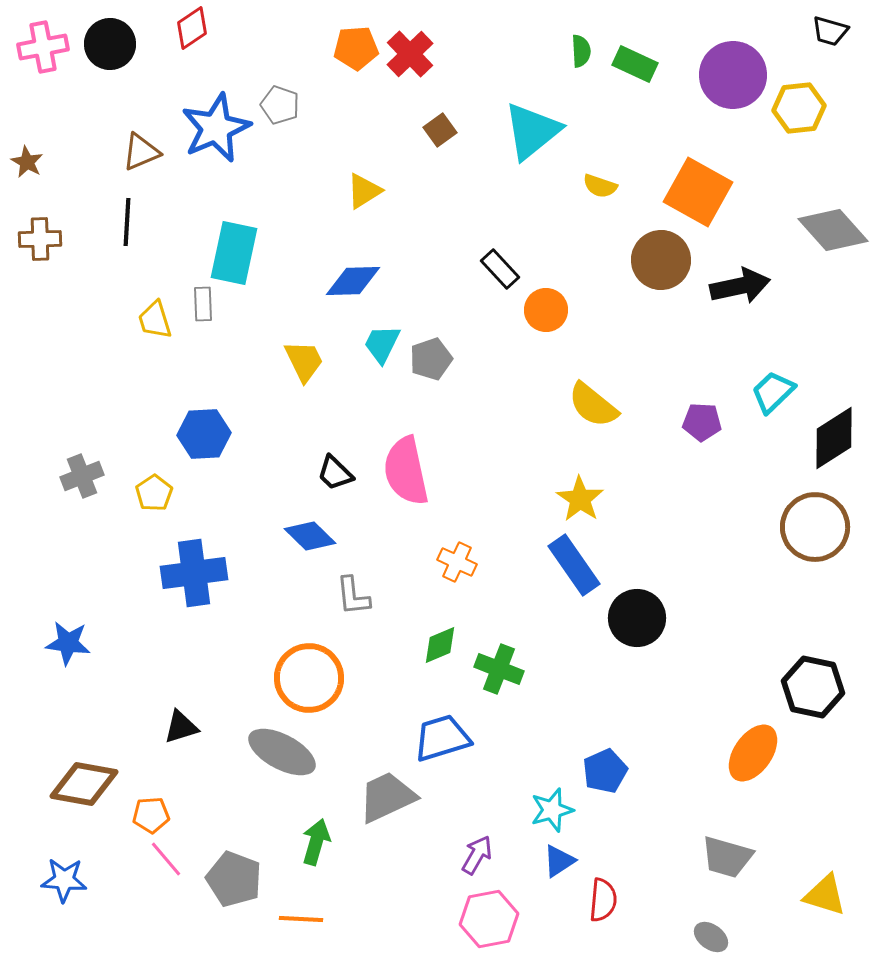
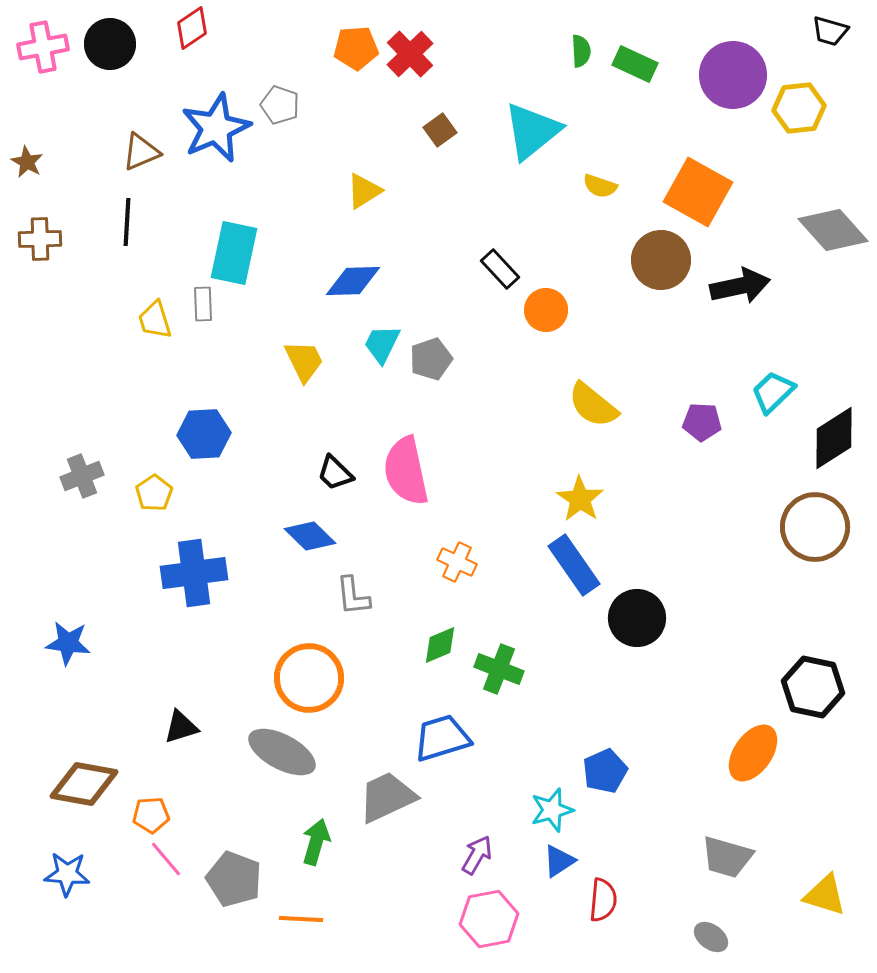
blue star at (64, 880): moved 3 px right, 6 px up
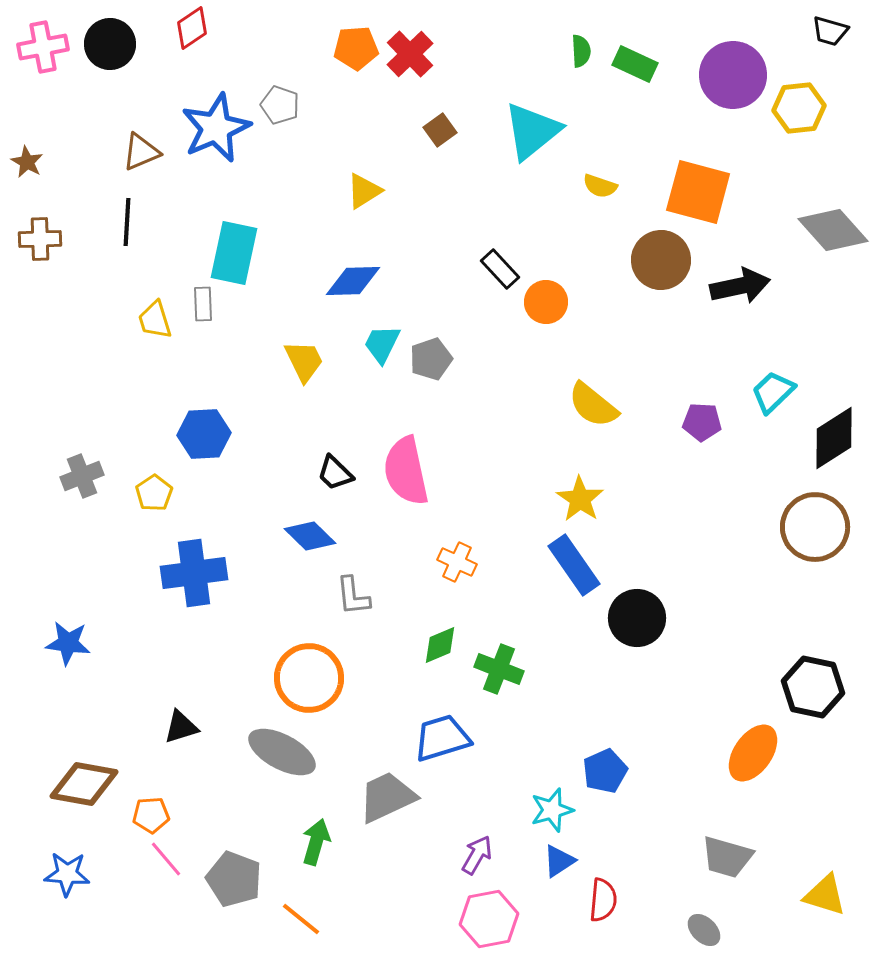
orange square at (698, 192): rotated 14 degrees counterclockwise
orange circle at (546, 310): moved 8 px up
orange line at (301, 919): rotated 36 degrees clockwise
gray ellipse at (711, 937): moved 7 px left, 7 px up; rotated 8 degrees clockwise
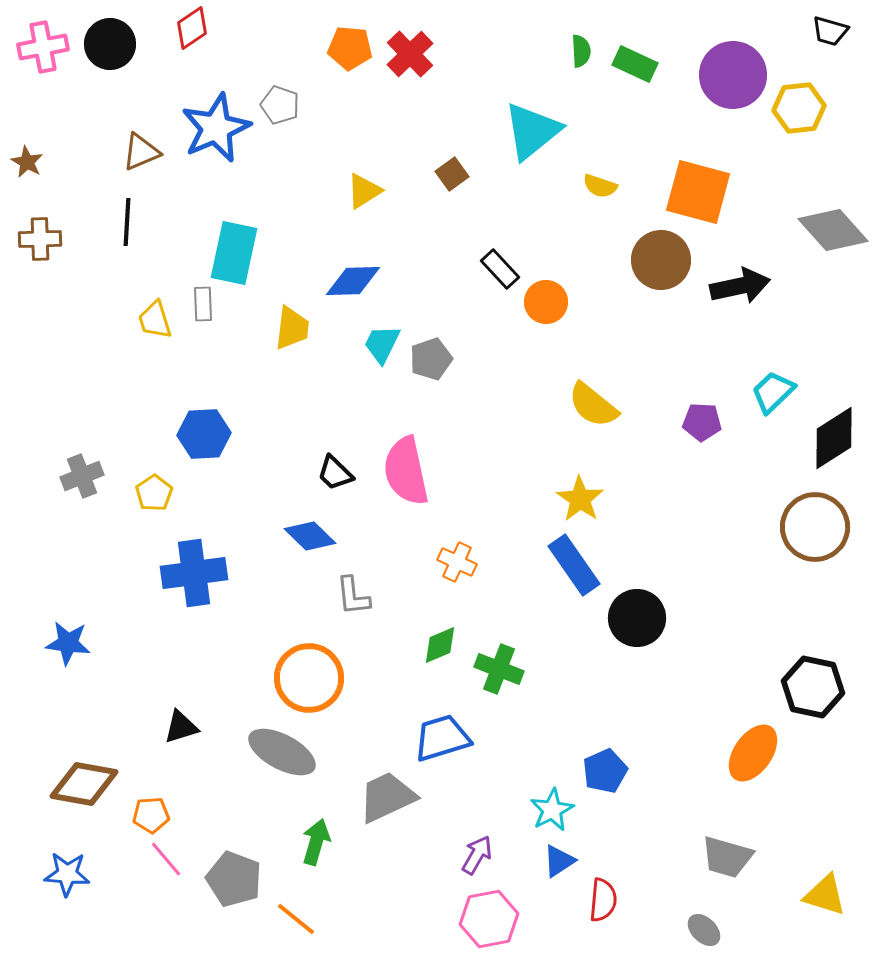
orange pentagon at (356, 48): moved 6 px left; rotated 9 degrees clockwise
brown square at (440, 130): moved 12 px right, 44 px down
yellow trapezoid at (304, 361): moved 12 px left, 33 px up; rotated 33 degrees clockwise
cyan star at (552, 810): rotated 12 degrees counterclockwise
orange line at (301, 919): moved 5 px left
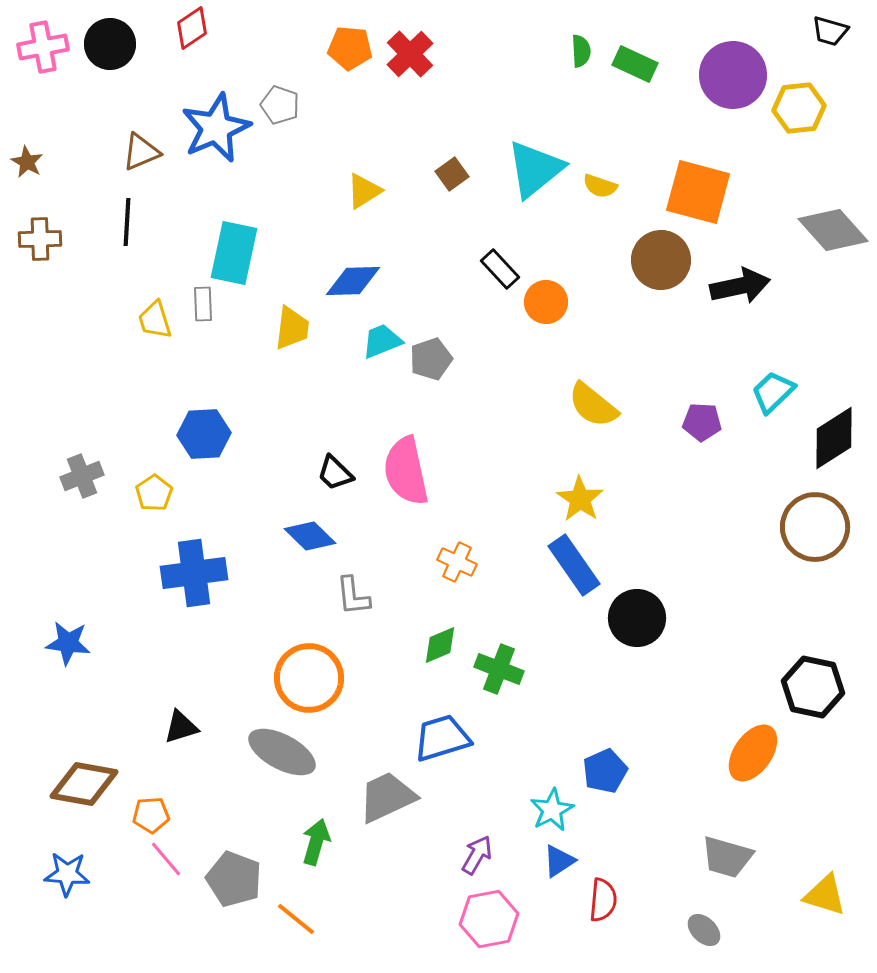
cyan triangle at (532, 131): moved 3 px right, 38 px down
cyan trapezoid at (382, 344): moved 3 px up; rotated 42 degrees clockwise
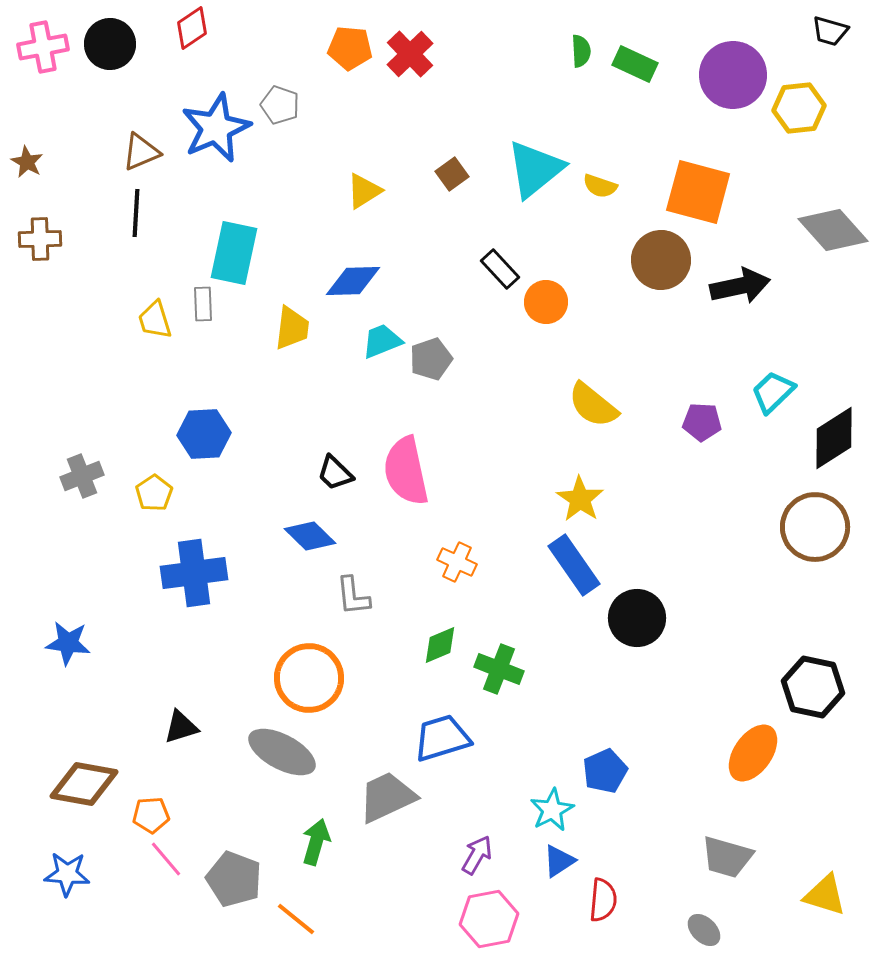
black line at (127, 222): moved 9 px right, 9 px up
